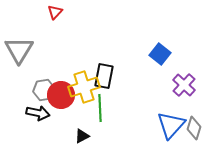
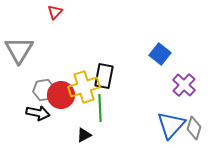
black triangle: moved 2 px right, 1 px up
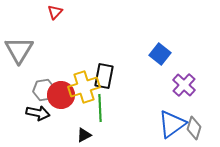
blue triangle: moved 1 px right, 1 px up; rotated 12 degrees clockwise
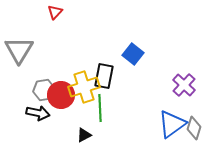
blue square: moved 27 px left
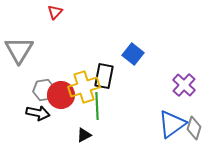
green line: moved 3 px left, 2 px up
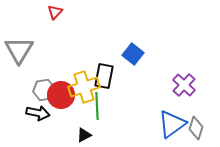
gray diamond: moved 2 px right
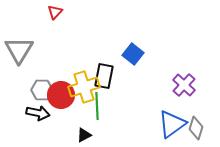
gray hexagon: moved 2 px left; rotated 10 degrees clockwise
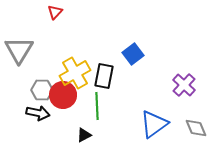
blue square: rotated 15 degrees clockwise
yellow cross: moved 9 px left, 14 px up; rotated 12 degrees counterclockwise
red circle: moved 2 px right
blue triangle: moved 18 px left
gray diamond: rotated 40 degrees counterclockwise
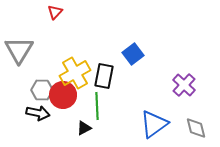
gray diamond: rotated 10 degrees clockwise
black triangle: moved 7 px up
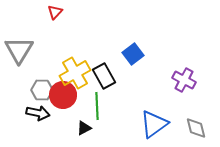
black rectangle: rotated 40 degrees counterclockwise
purple cross: moved 5 px up; rotated 15 degrees counterclockwise
